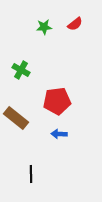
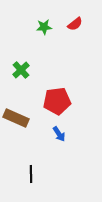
green cross: rotated 18 degrees clockwise
brown rectangle: rotated 15 degrees counterclockwise
blue arrow: rotated 126 degrees counterclockwise
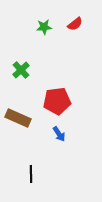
brown rectangle: moved 2 px right
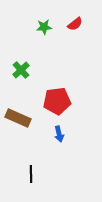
blue arrow: rotated 21 degrees clockwise
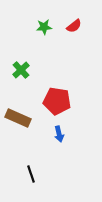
red semicircle: moved 1 px left, 2 px down
red pentagon: rotated 16 degrees clockwise
black line: rotated 18 degrees counterclockwise
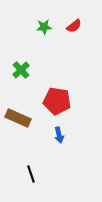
blue arrow: moved 1 px down
